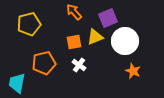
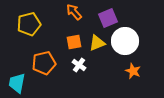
yellow triangle: moved 2 px right, 6 px down
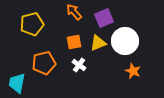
purple square: moved 4 px left
yellow pentagon: moved 3 px right
yellow triangle: moved 1 px right
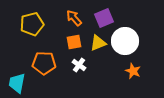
orange arrow: moved 6 px down
orange pentagon: rotated 15 degrees clockwise
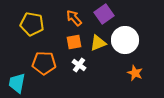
purple square: moved 4 px up; rotated 12 degrees counterclockwise
yellow pentagon: rotated 25 degrees clockwise
white circle: moved 1 px up
orange star: moved 2 px right, 2 px down
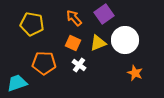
orange square: moved 1 px left, 1 px down; rotated 35 degrees clockwise
cyan trapezoid: rotated 60 degrees clockwise
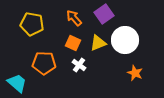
cyan trapezoid: rotated 60 degrees clockwise
